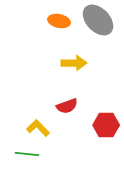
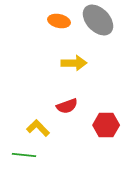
green line: moved 3 px left, 1 px down
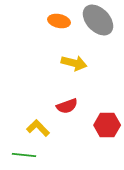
yellow arrow: rotated 15 degrees clockwise
red hexagon: moved 1 px right
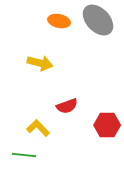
yellow arrow: moved 34 px left
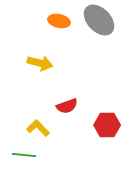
gray ellipse: moved 1 px right
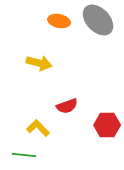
gray ellipse: moved 1 px left
yellow arrow: moved 1 px left
